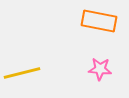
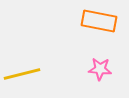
yellow line: moved 1 px down
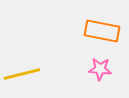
orange rectangle: moved 3 px right, 10 px down
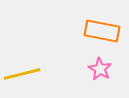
pink star: rotated 25 degrees clockwise
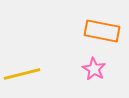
pink star: moved 6 px left
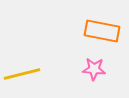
pink star: rotated 25 degrees counterclockwise
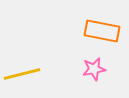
pink star: rotated 15 degrees counterclockwise
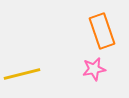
orange rectangle: rotated 60 degrees clockwise
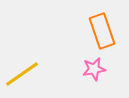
yellow line: rotated 21 degrees counterclockwise
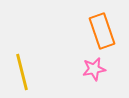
yellow line: moved 2 px up; rotated 69 degrees counterclockwise
